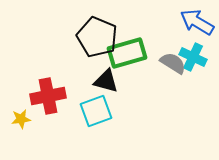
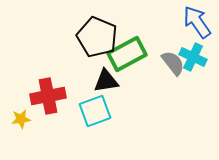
blue arrow: rotated 24 degrees clockwise
green rectangle: moved 1 px down; rotated 12 degrees counterclockwise
gray semicircle: rotated 20 degrees clockwise
black triangle: rotated 24 degrees counterclockwise
cyan square: moved 1 px left
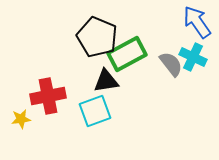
gray semicircle: moved 2 px left, 1 px down
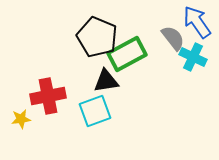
gray semicircle: moved 2 px right, 26 px up
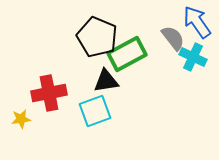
red cross: moved 1 px right, 3 px up
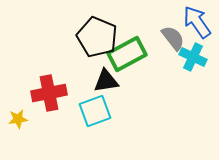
yellow star: moved 3 px left
